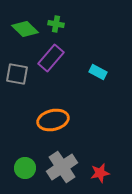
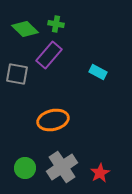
purple rectangle: moved 2 px left, 3 px up
red star: rotated 18 degrees counterclockwise
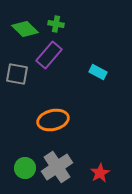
gray cross: moved 5 px left
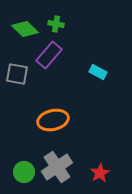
green circle: moved 1 px left, 4 px down
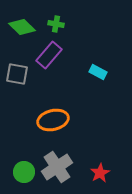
green diamond: moved 3 px left, 2 px up
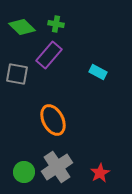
orange ellipse: rotated 76 degrees clockwise
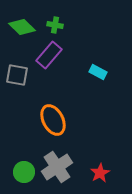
green cross: moved 1 px left, 1 px down
gray square: moved 1 px down
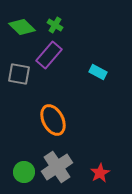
green cross: rotated 21 degrees clockwise
gray square: moved 2 px right, 1 px up
